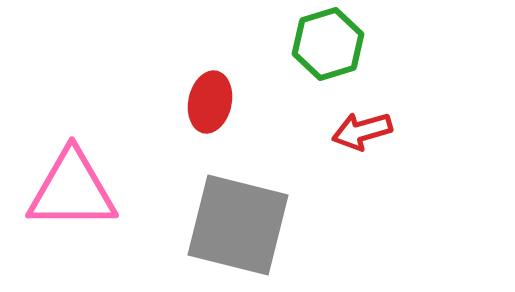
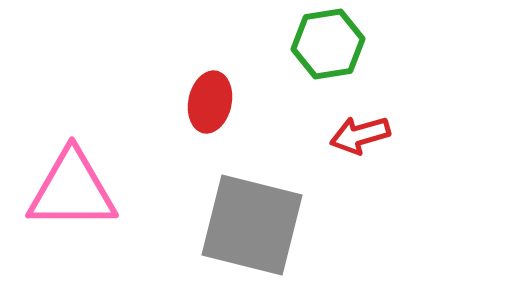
green hexagon: rotated 8 degrees clockwise
red arrow: moved 2 px left, 4 px down
gray square: moved 14 px right
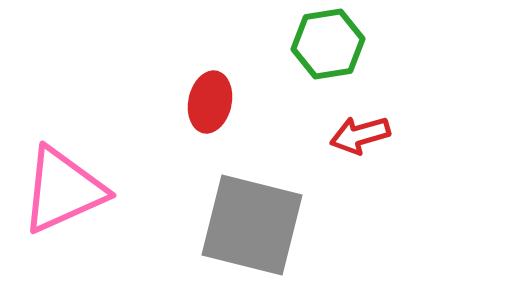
pink triangle: moved 9 px left; rotated 24 degrees counterclockwise
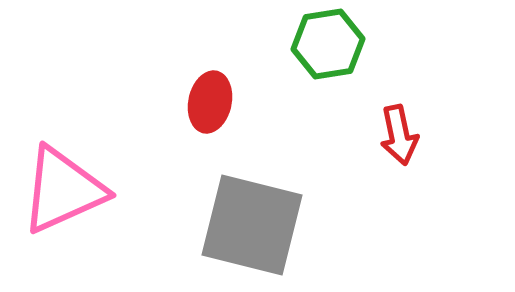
red arrow: moved 39 px right; rotated 86 degrees counterclockwise
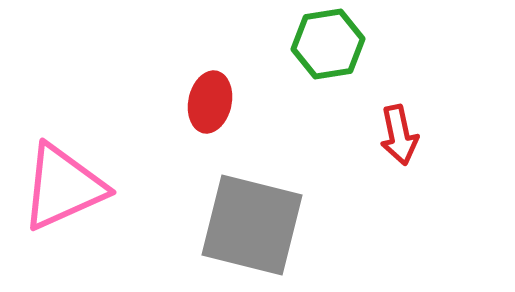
pink triangle: moved 3 px up
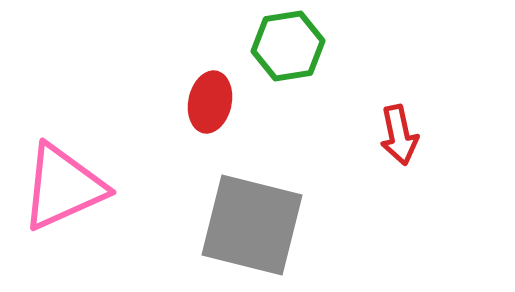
green hexagon: moved 40 px left, 2 px down
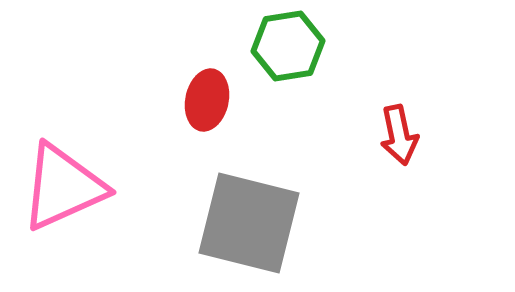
red ellipse: moved 3 px left, 2 px up
gray square: moved 3 px left, 2 px up
